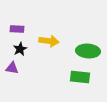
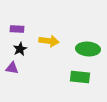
green ellipse: moved 2 px up
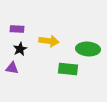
green rectangle: moved 12 px left, 8 px up
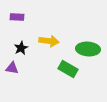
purple rectangle: moved 12 px up
black star: moved 1 px right, 1 px up
green rectangle: rotated 24 degrees clockwise
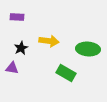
green rectangle: moved 2 px left, 4 px down
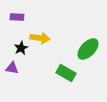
yellow arrow: moved 9 px left, 3 px up
green ellipse: rotated 50 degrees counterclockwise
